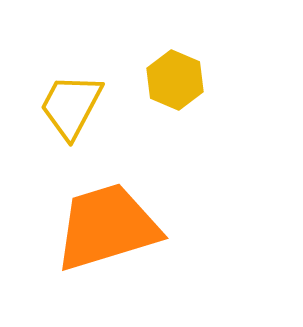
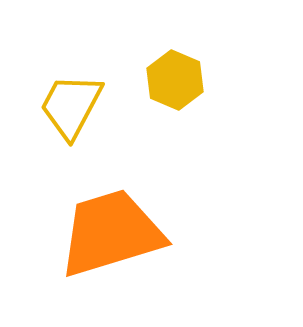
orange trapezoid: moved 4 px right, 6 px down
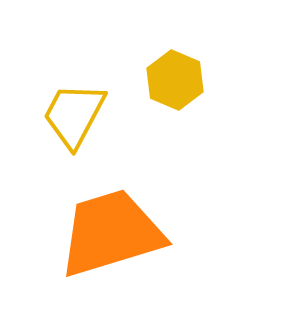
yellow trapezoid: moved 3 px right, 9 px down
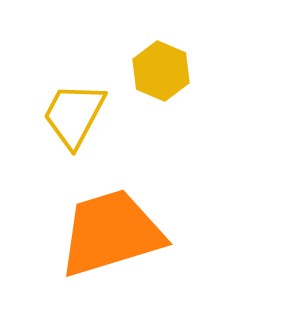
yellow hexagon: moved 14 px left, 9 px up
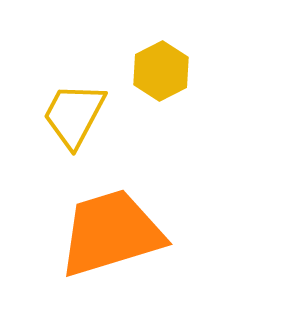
yellow hexagon: rotated 10 degrees clockwise
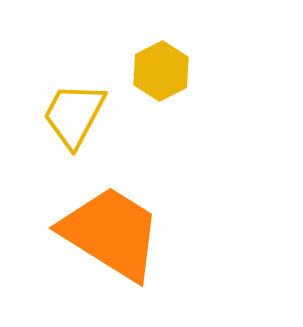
orange trapezoid: rotated 49 degrees clockwise
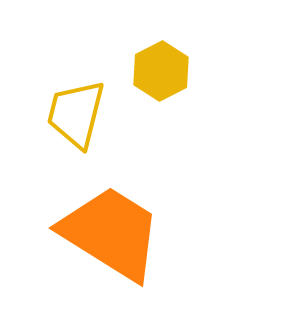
yellow trapezoid: moved 2 px right, 1 px up; rotated 14 degrees counterclockwise
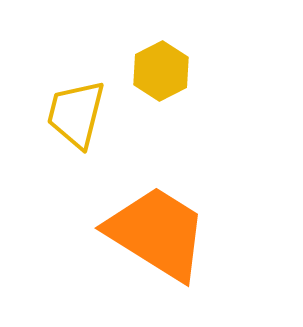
orange trapezoid: moved 46 px right
